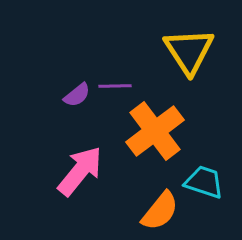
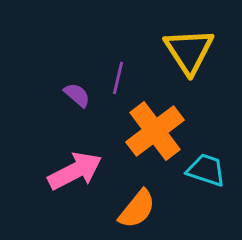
purple line: moved 3 px right, 8 px up; rotated 76 degrees counterclockwise
purple semicircle: rotated 100 degrees counterclockwise
pink arrow: moved 5 px left; rotated 24 degrees clockwise
cyan trapezoid: moved 2 px right, 12 px up
orange semicircle: moved 23 px left, 2 px up
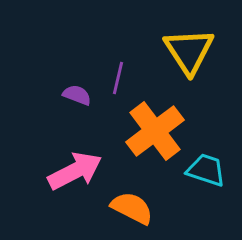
purple semicircle: rotated 20 degrees counterclockwise
orange semicircle: moved 5 px left, 1 px up; rotated 102 degrees counterclockwise
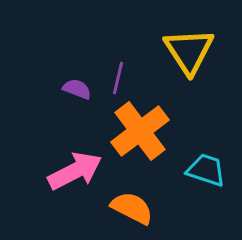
purple semicircle: moved 6 px up
orange cross: moved 15 px left
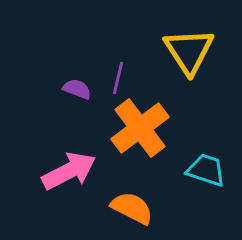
orange cross: moved 3 px up
pink arrow: moved 6 px left
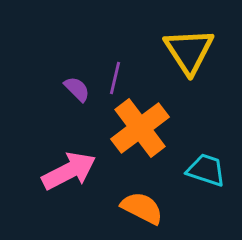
purple line: moved 3 px left
purple semicircle: rotated 24 degrees clockwise
orange semicircle: moved 10 px right
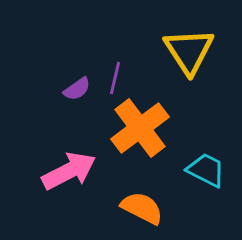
purple semicircle: rotated 100 degrees clockwise
cyan trapezoid: rotated 9 degrees clockwise
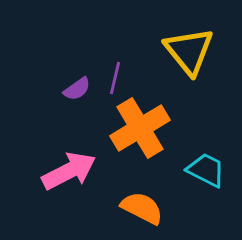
yellow triangle: rotated 6 degrees counterclockwise
orange cross: rotated 6 degrees clockwise
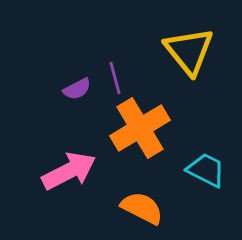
purple line: rotated 28 degrees counterclockwise
purple semicircle: rotated 8 degrees clockwise
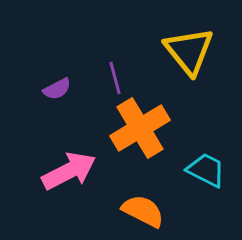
purple semicircle: moved 20 px left
orange semicircle: moved 1 px right, 3 px down
